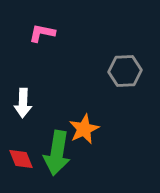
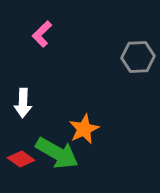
pink L-shape: moved 1 px down; rotated 56 degrees counterclockwise
gray hexagon: moved 13 px right, 14 px up
green arrow: rotated 69 degrees counterclockwise
red diamond: rotated 32 degrees counterclockwise
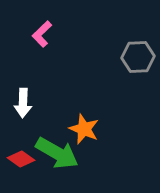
orange star: rotated 24 degrees counterclockwise
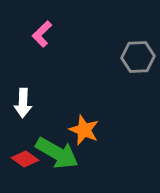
orange star: moved 1 px down
red diamond: moved 4 px right
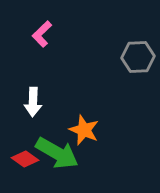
white arrow: moved 10 px right, 1 px up
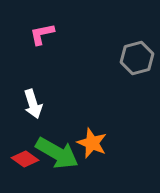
pink L-shape: rotated 32 degrees clockwise
gray hexagon: moved 1 px left, 1 px down; rotated 12 degrees counterclockwise
white arrow: moved 2 px down; rotated 20 degrees counterclockwise
orange star: moved 8 px right, 13 px down
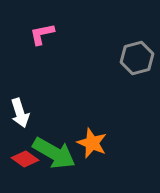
white arrow: moved 13 px left, 9 px down
green arrow: moved 3 px left
